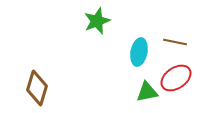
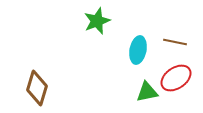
cyan ellipse: moved 1 px left, 2 px up
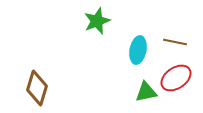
green triangle: moved 1 px left
